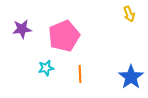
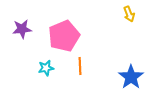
orange line: moved 8 px up
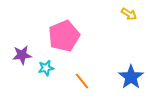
yellow arrow: rotated 35 degrees counterclockwise
purple star: moved 26 px down
orange line: moved 2 px right, 15 px down; rotated 36 degrees counterclockwise
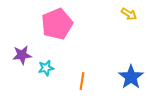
pink pentagon: moved 7 px left, 12 px up
orange line: rotated 48 degrees clockwise
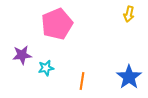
yellow arrow: rotated 70 degrees clockwise
blue star: moved 2 px left
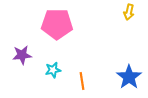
yellow arrow: moved 2 px up
pink pentagon: rotated 24 degrees clockwise
cyan star: moved 7 px right, 2 px down
orange line: rotated 18 degrees counterclockwise
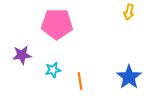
orange line: moved 2 px left
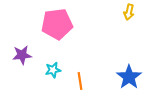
pink pentagon: rotated 8 degrees counterclockwise
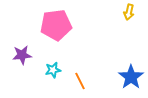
pink pentagon: moved 1 px left, 1 px down
blue star: moved 2 px right
orange line: rotated 18 degrees counterclockwise
